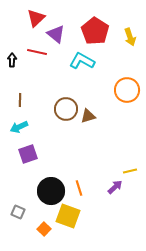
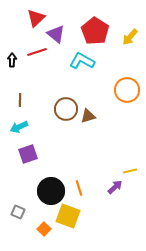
yellow arrow: rotated 60 degrees clockwise
red line: rotated 30 degrees counterclockwise
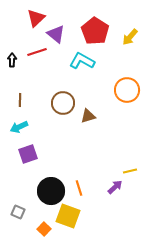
brown circle: moved 3 px left, 6 px up
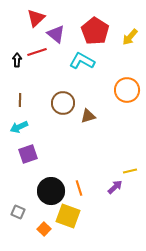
black arrow: moved 5 px right
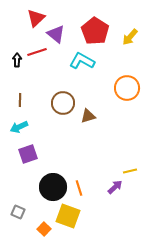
orange circle: moved 2 px up
black circle: moved 2 px right, 4 px up
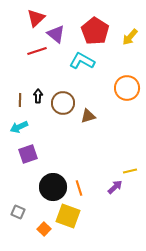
red line: moved 1 px up
black arrow: moved 21 px right, 36 px down
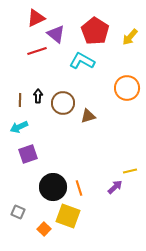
red triangle: rotated 18 degrees clockwise
